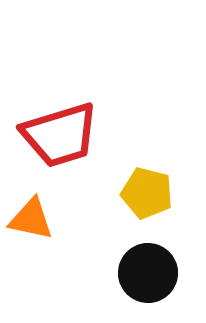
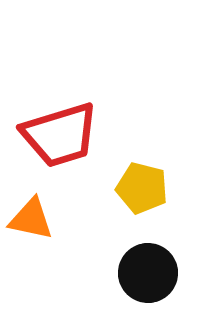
yellow pentagon: moved 5 px left, 5 px up
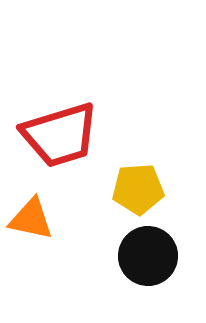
yellow pentagon: moved 4 px left, 1 px down; rotated 18 degrees counterclockwise
black circle: moved 17 px up
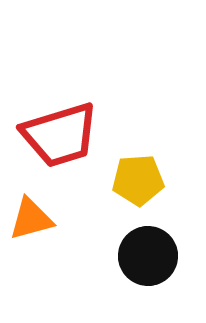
yellow pentagon: moved 9 px up
orange triangle: rotated 27 degrees counterclockwise
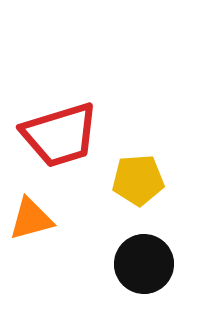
black circle: moved 4 px left, 8 px down
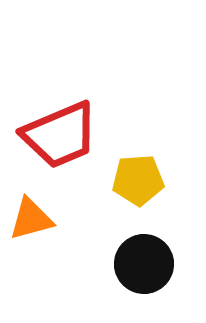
red trapezoid: rotated 6 degrees counterclockwise
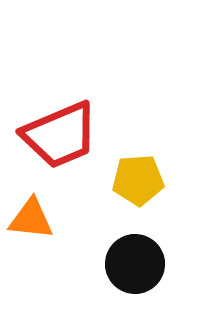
orange triangle: rotated 21 degrees clockwise
black circle: moved 9 px left
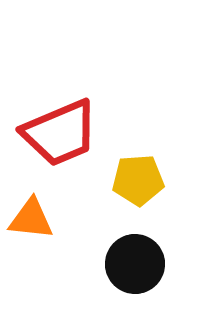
red trapezoid: moved 2 px up
